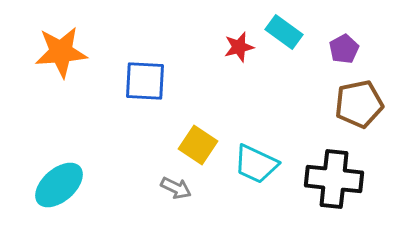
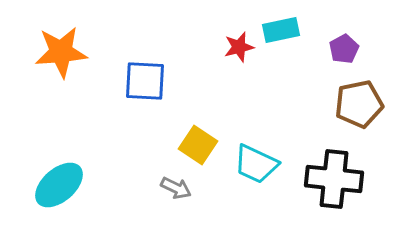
cyan rectangle: moved 3 px left, 2 px up; rotated 48 degrees counterclockwise
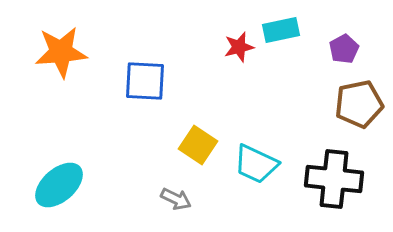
gray arrow: moved 11 px down
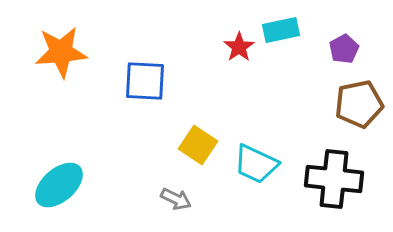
red star: rotated 20 degrees counterclockwise
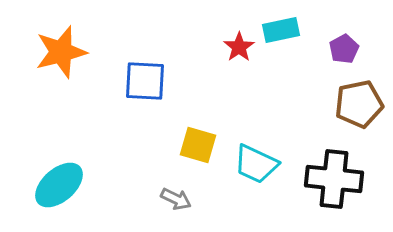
orange star: rotated 10 degrees counterclockwise
yellow square: rotated 18 degrees counterclockwise
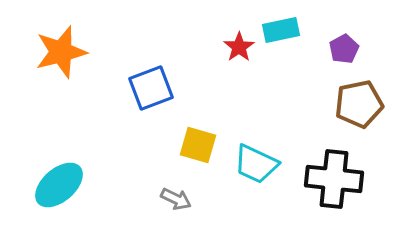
blue square: moved 6 px right, 7 px down; rotated 24 degrees counterclockwise
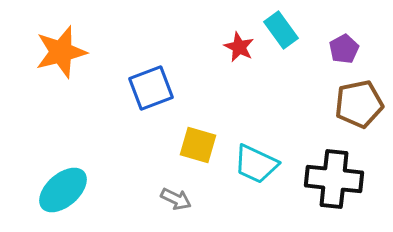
cyan rectangle: rotated 66 degrees clockwise
red star: rotated 12 degrees counterclockwise
cyan ellipse: moved 4 px right, 5 px down
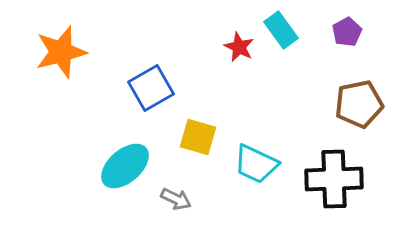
purple pentagon: moved 3 px right, 17 px up
blue square: rotated 9 degrees counterclockwise
yellow square: moved 8 px up
black cross: rotated 8 degrees counterclockwise
cyan ellipse: moved 62 px right, 24 px up
